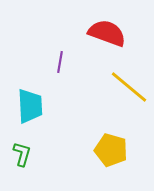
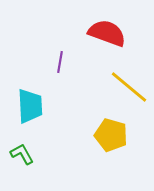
yellow pentagon: moved 15 px up
green L-shape: rotated 45 degrees counterclockwise
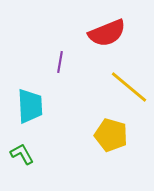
red semicircle: rotated 138 degrees clockwise
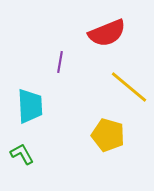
yellow pentagon: moved 3 px left
